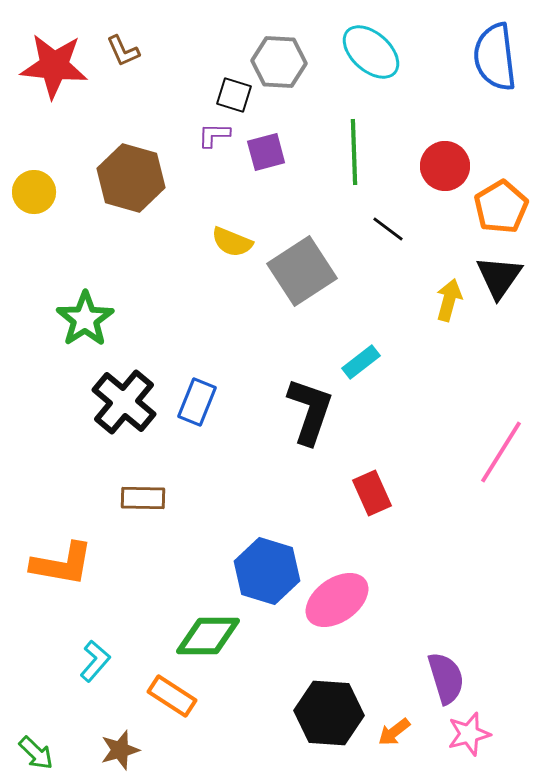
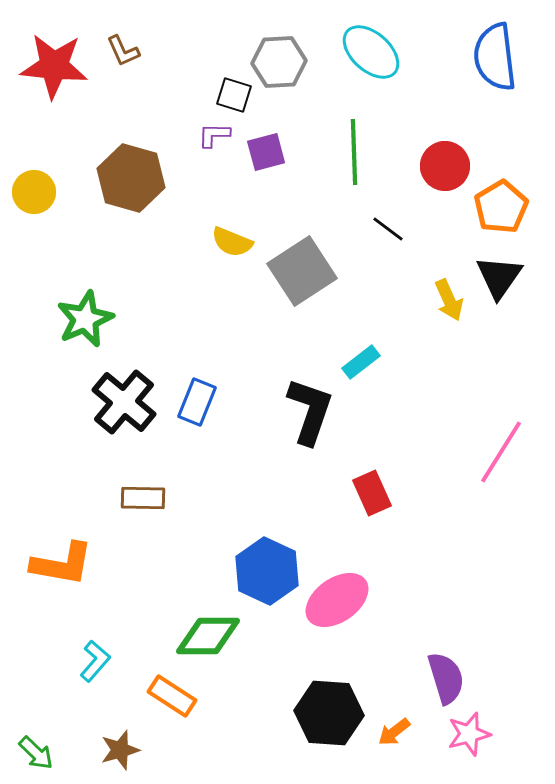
gray hexagon: rotated 6 degrees counterclockwise
yellow arrow: rotated 141 degrees clockwise
green star: rotated 10 degrees clockwise
blue hexagon: rotated 8 degrees clockwise
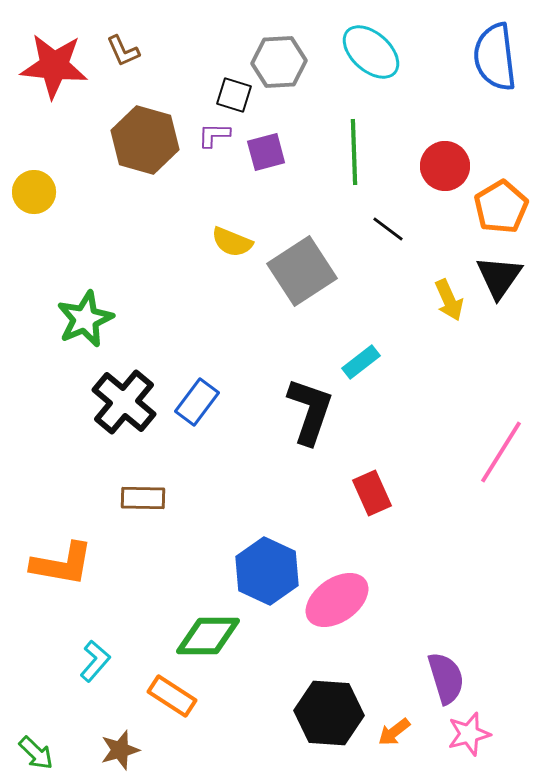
brown hexagon: moved 14 px right, 38 px up
blue rectangle: rotated 15 degrees clockwise
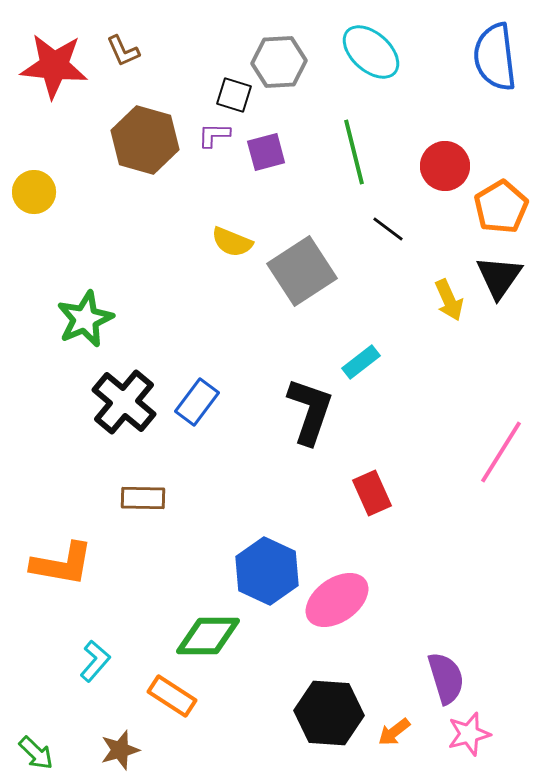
green line: rotated 12 degrees counterclockwise
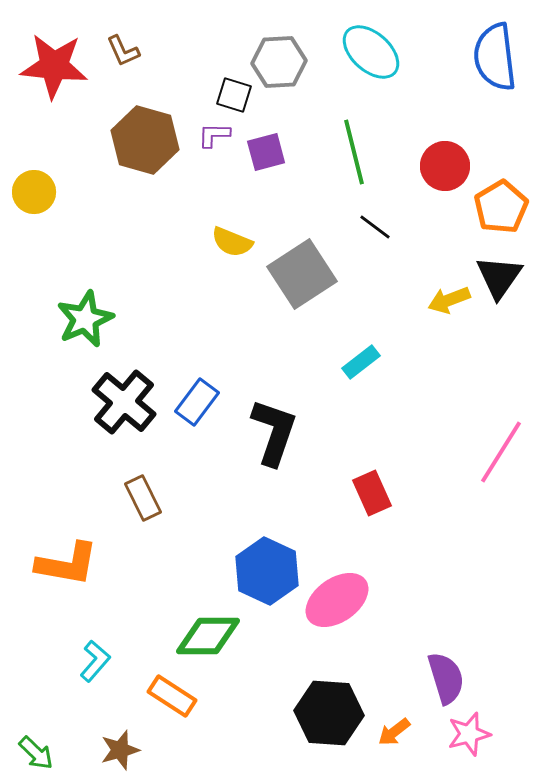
black line: moved 13 px left, 2 px up
gray square: moved 3 px down
yellow arrow: rotated 93 degrees clockwise
black L-shape: moved 36 px left, 21 px down
brown rectangle: rotated 63 degrees clockwise
orange L-shape: moved 5 px right
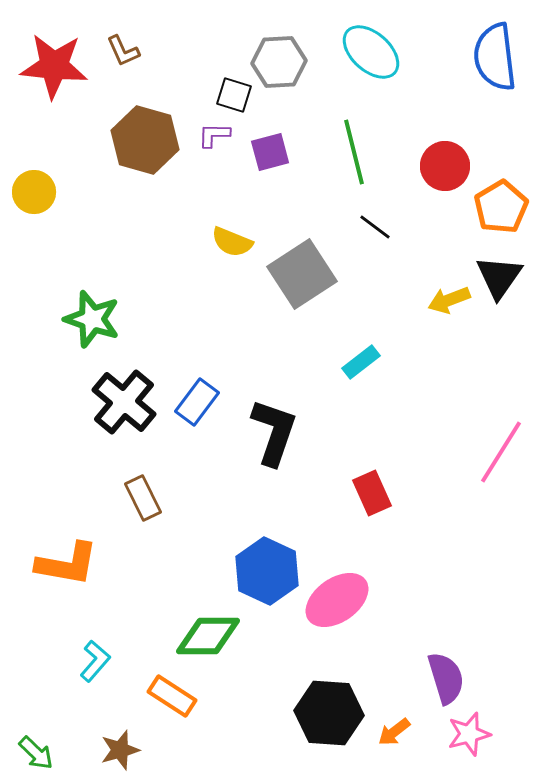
purple square: moved 4 px right
green star: moved 7 px right; rotated 30 degrees counterclockwise
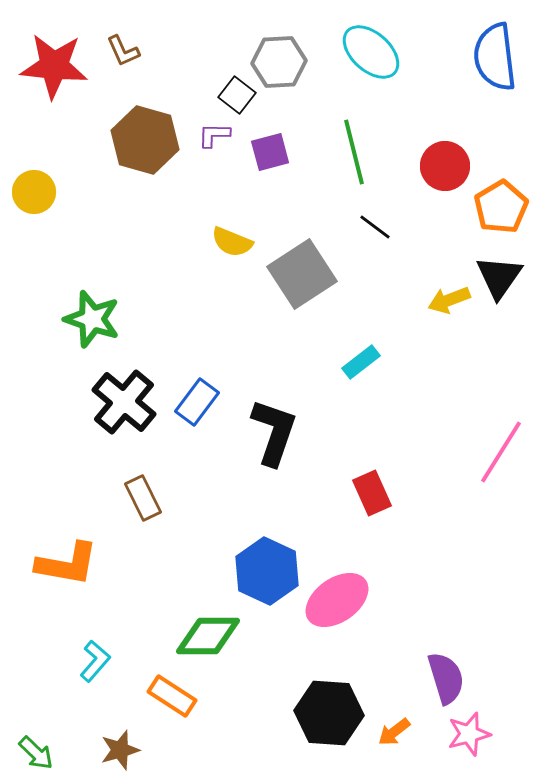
black square: moved 3 px right; rotated 21 degrees clockwise
